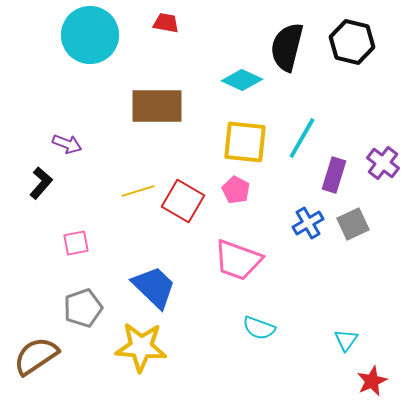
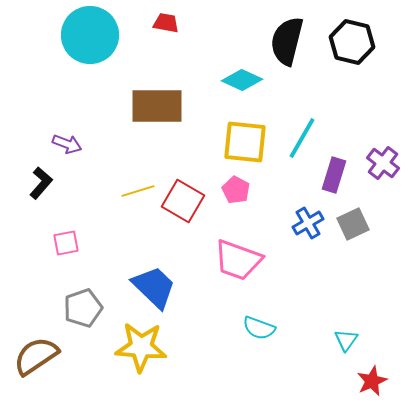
black semicircle: moved 6 px up
pink square: moved 10 px left
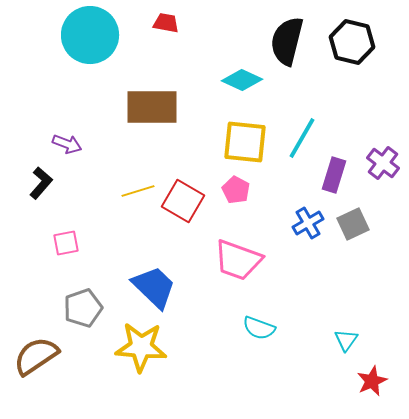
brown rectangle: moved 5 px left, 1 px down
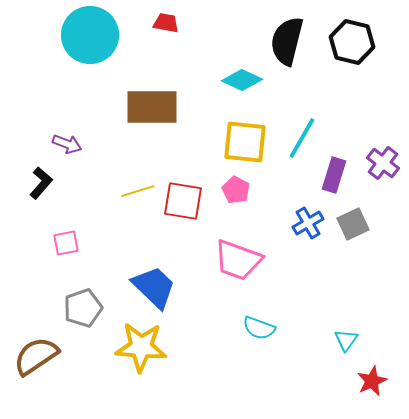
red square: rotated 21 degrees counterclockwise
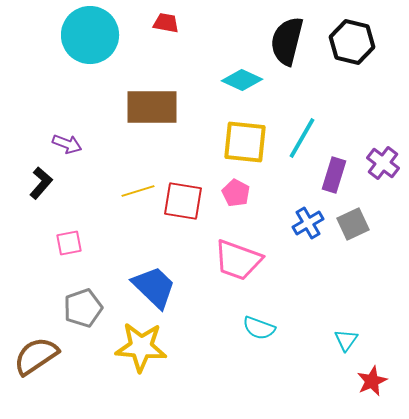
pink pentagon: moved 3 px down
pink square: moved 3 px right
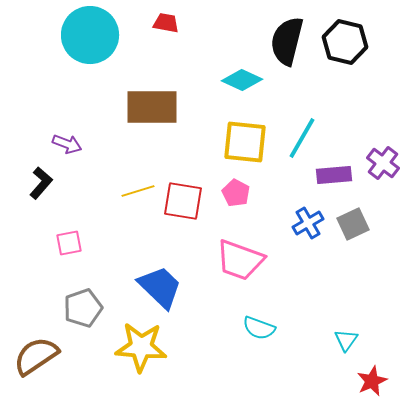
black hexagon: moved 7 px left
purple rectangle: rotated 68 degrees clockwise
pink trapezoid: moved 2 px right
blue trapezoid: moved 6 px right
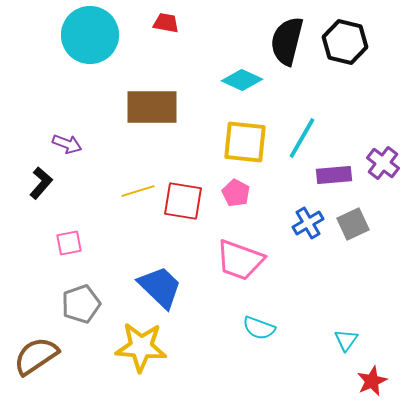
gray pentagon: moved 2 px left, 4 px up
